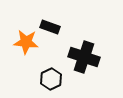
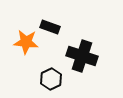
black cross: moved 2 px left, 1 px up
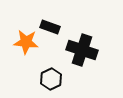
black cross: moved 6 px up
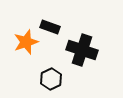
orange star: rotated 25 degrees counterclockwise
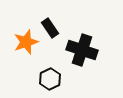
black rectangle: moved 1 px down; rotated 36 degrees clockwise
black hexagon: moved 1 px left
